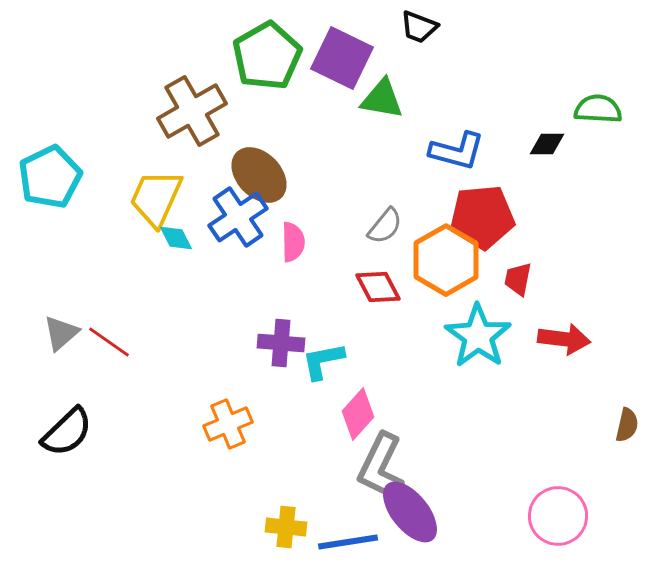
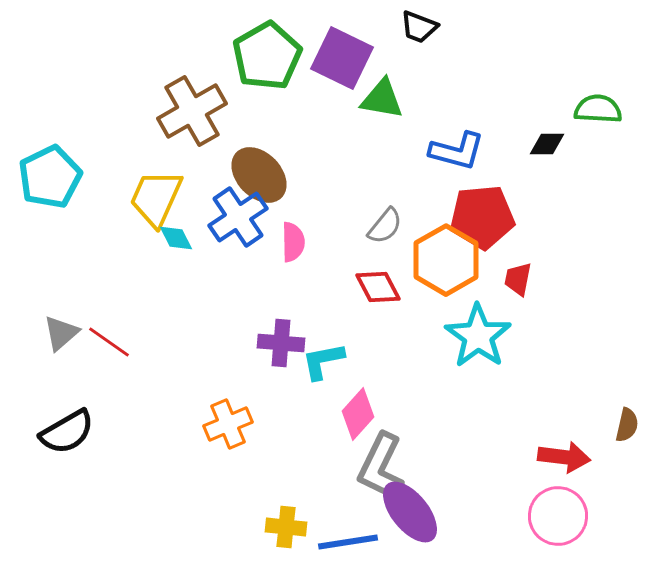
red arrow: moved 118 px down
black semicircle: rotated 14 degrees clockwise
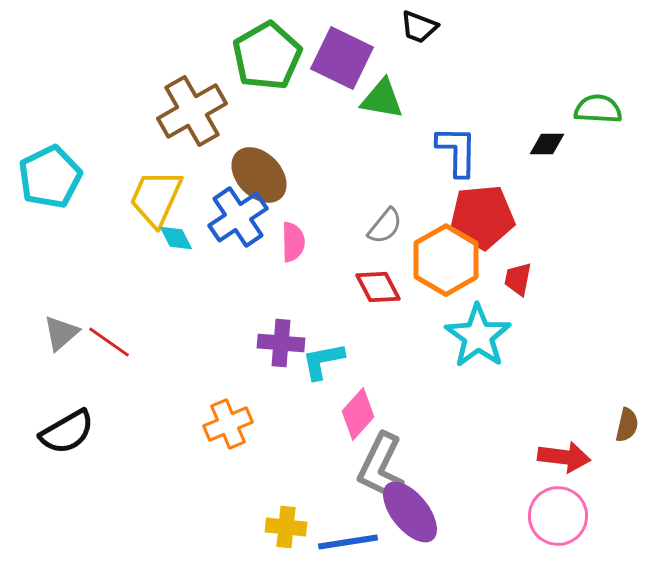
blue L-shape: rotated 104 degrees counterclockwise
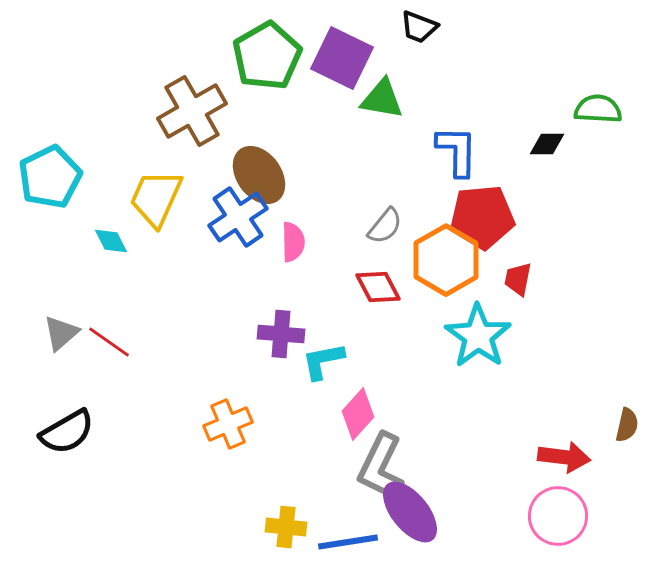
brown ellipse: rotated 8 degrees clockwise
cyan diamond: moved 65 px left, 3 px down
purple cross: moved 9 px up
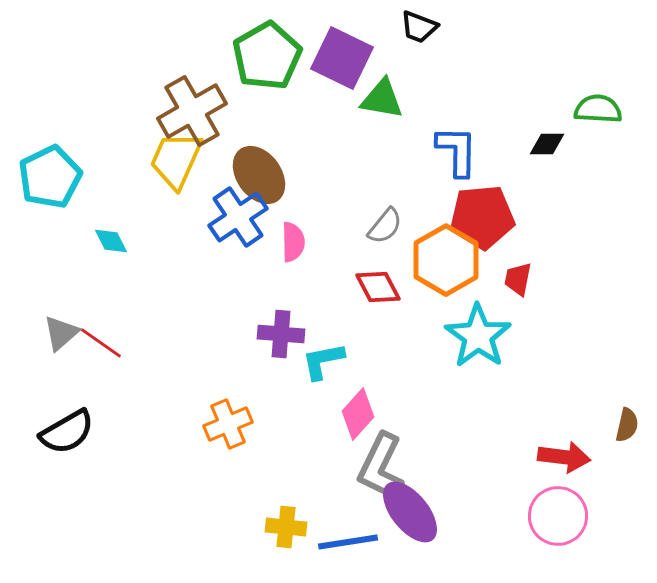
yellow trapezoid: moved 20 px right, 38 px up
red line: moved 8 px left, 1 px down
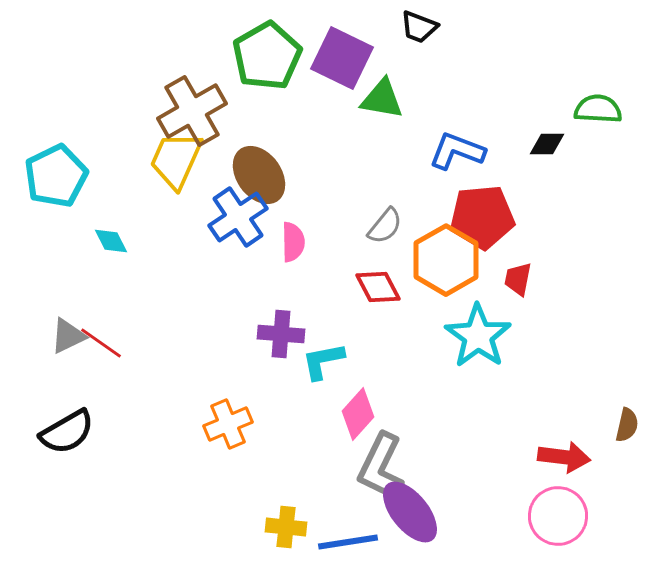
blue L-shape: rotated 70 degrees counterclockwise
cyan pentagon: moved 6 px right, 1 px up
gray triangle: moved 7 px right, 3 px down; rotated 15 degrees clockwise
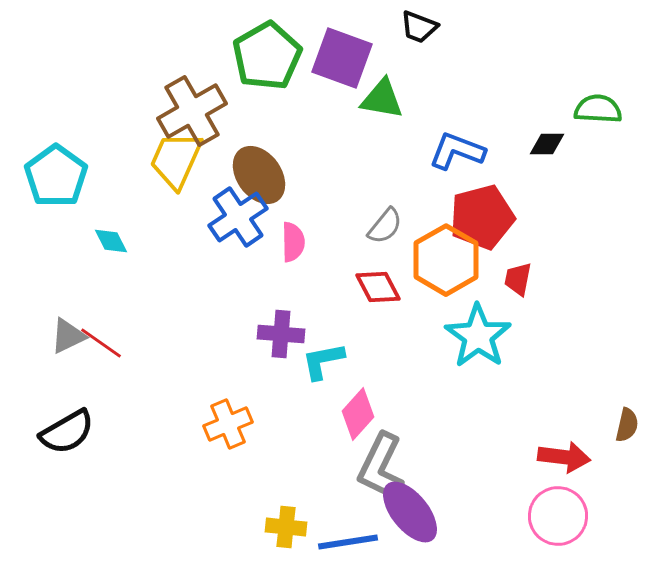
purple square: rotated 6 degrees counterclockwise
cyan pentagon: rotated 10 degrees counterclockwise
red pentagon: rotated 10 degrees counterclockwise
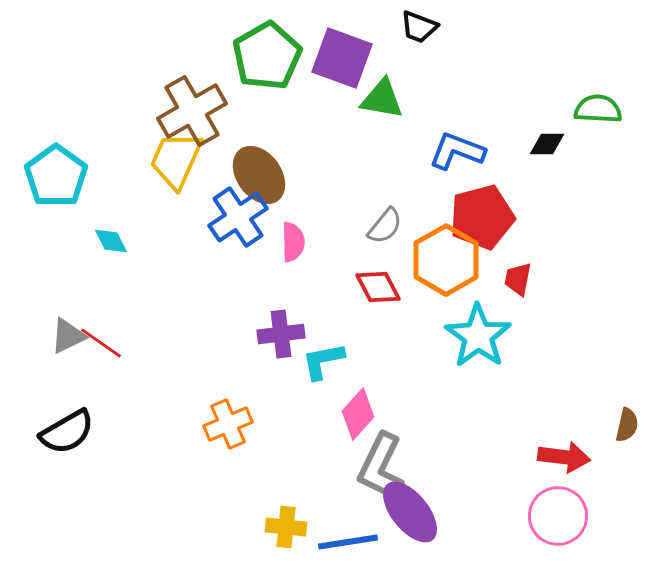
purple cross: rotated 12 degrees counterclockwise
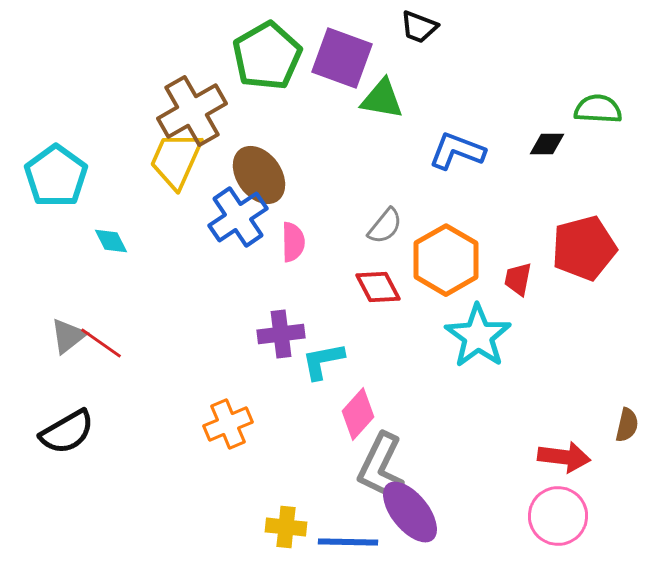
red pentagon: moved 102 px right, 31 px down
gray triangle: rotated 12 degrees counterclockwise
blue line: rotated 10 degrees clockwise
